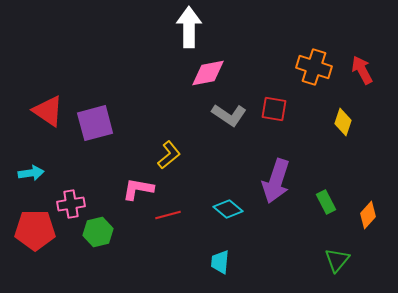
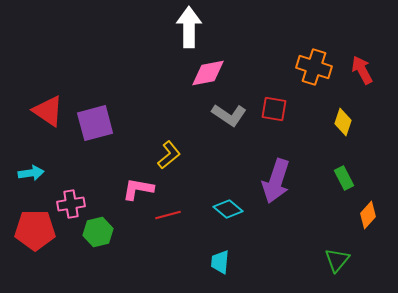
green rectangle: moved 18 px right, 24 px up
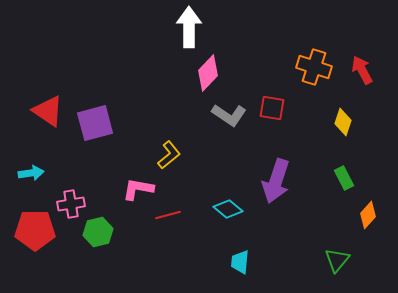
pink diamond: rotated 36 degrees counterclockwise
red square: moved 2 px left, 1 px up
cyan trapezoid: moved 20 px right
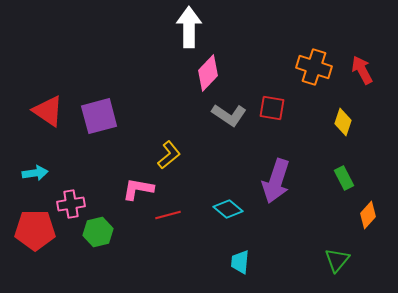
purple square: moved 4 px right, 7 px up
cyan arrow: moved 4 px right
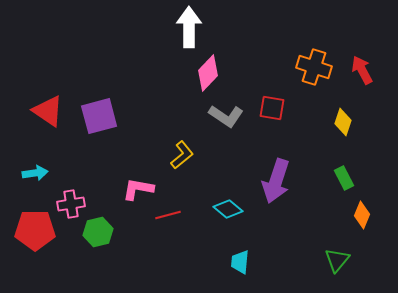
gray L-shape: moved 3 px left, 1 px down
yellow L-shape: moved 13 px right
orange diamond: moved 6 px left; rotated 20 degrees counterclockwise
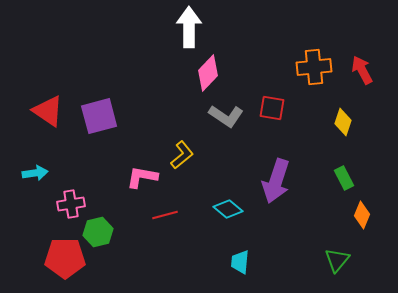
orange cross: rotated 24 degrees counterclockwise
pink L-shape: moved 4 px right, 12 px up
red line: moved 3 px left
red pentagon: moved 30 px right, 28 px down
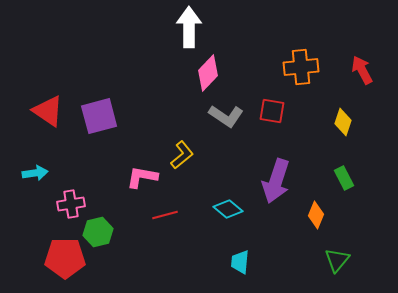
orange cross: moved 13 px left
red square: moved 3 px down
orange diamond: moved 46 px left
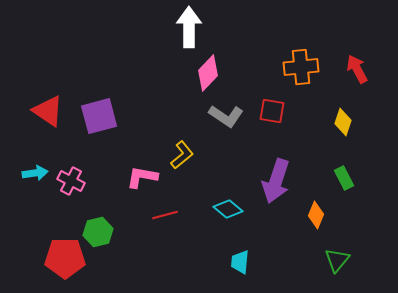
red arrow: moved 5 px left, 1 px up
pink cross: moved 23 px up; rotated 36 degrees clockwise
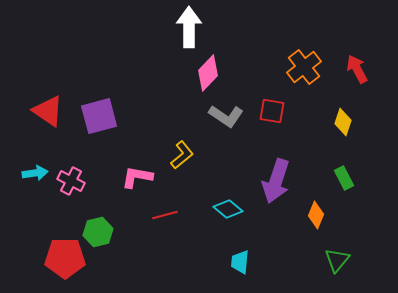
orange cross: moved 3 px right; rotated 32 degrees counterclockwise
pink L-shape: moved 5 px left
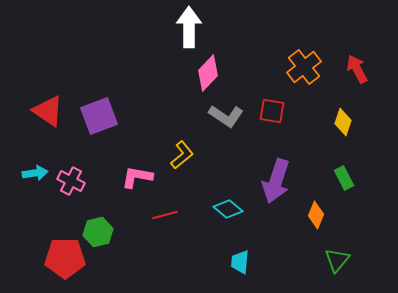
purple square: rotated 6 degrees counterclockwise
